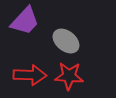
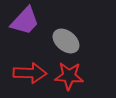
red arrow: moved 2 px up
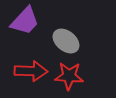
red arrow: moved 1 px right, 2 px up
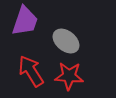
purple trapezoid: rotated 24 degrees counterclockwise
red arrow: rotated 124 degrees counterclockwise
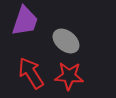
red arrow: moved 2 px down
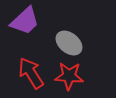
purple trapezoid: rotated 28 degrees clockwise
gray ellipse: moved 3 px right, 2 px down
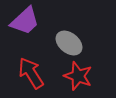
red star: moved 9 px right; rotated 16 degrees clockwise
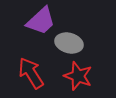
purple trapezoid: moved 16 px right
gray ellipse: rotated 24 degrees counterclockwise
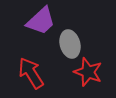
gray ellipse: moved 1 px right, 1 px down; rotated 60 degrees clockwise
red star: moved 10 px right, 4 px up
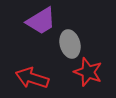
purple trapezoid: rotated 12 degrees clockwise
red arrow: moved 1 px right, 5 px down; rotated 40 degrees counterclockwise
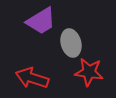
gray ellipse: moved 1 px right, 1 px up
red star: moved 1 px right; rotated 12 degrees counterclockwise
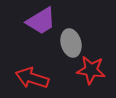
red star: moved 2 px right, 2 px up
